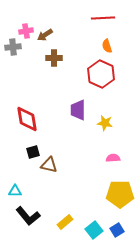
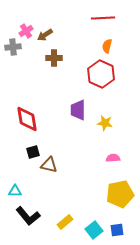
pink cross: rotated 24 degrees counterclockwise
orange semicircle: rotated 32 degrees clockwise
yellow pentagon: rotated 12 degrees counterclockwise
blue square: rotated 24 degrees clockwise
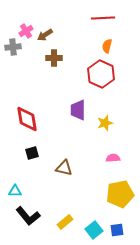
yellow star: rotated 28 degrees counterclockwise
black square: moved 1 px left, 1 px down
brown triangle: moved 15 px right, 3 px down
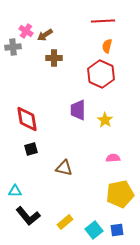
red line: moved 3 px down
pink cross: rotated 24 degrees counterclockwise
yellow star: moved 3 px up; rotated 21 degrees counterclockwise
black square: moved 1 px left, 4 px up
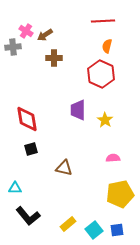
cyan triangle: moved 3 px up
yellow rectangle: moved 3 px right, 2 px down
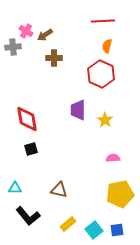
brown triangle: moved 5 px left, 22 px down
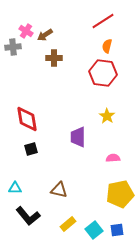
red line: rotated 30 degrees counterclockwise
red hexagon: moved 2 px right, 1 px up; rotated 16 degrees counterclockwise
purple trapezoid: moved 27 px down
yellow star: moved 2 px right, 4 px up
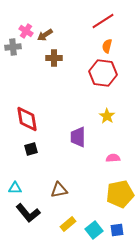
brown triangle: rotated 24 degrees counterclockwise
black L-shape: moved 3 px up
